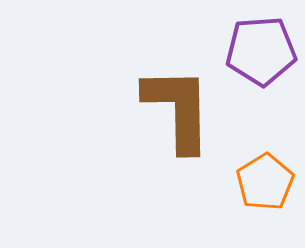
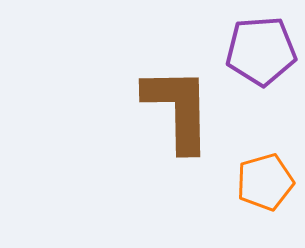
orange pentagon: rotated 16 degrees clockwise
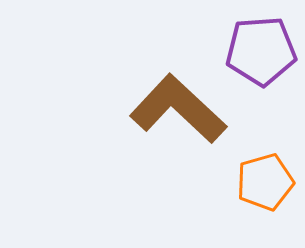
brown L-shape: rotated 46 degrees counterclockwise
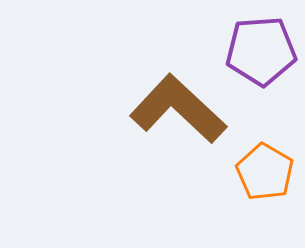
orange pentagon: moved 10 px up; rotated 26 degrees counterclockwise
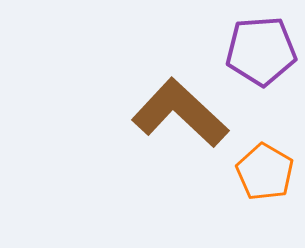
brown L-shape: moved 2 px right, 4 px down
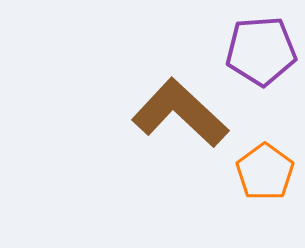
orange pentagon: rotated 6 degrees clockwise
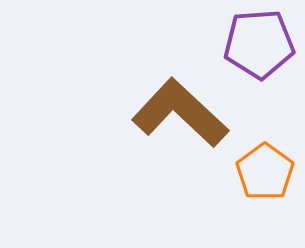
purple pentagon: moved 2 px left, 7 px up
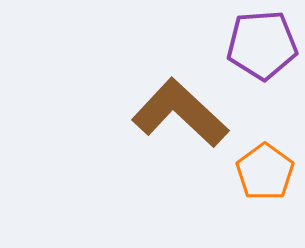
purple pentagon: moved 3 px right, 1 px down
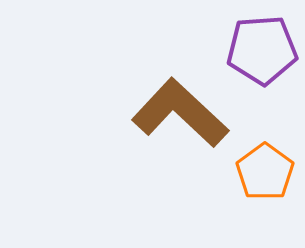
purple pentagon: moved 5 px down
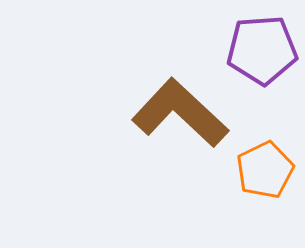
orange pentagon: moved 2 px up; rotated 10 degrees clockwise
